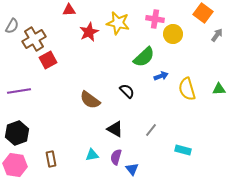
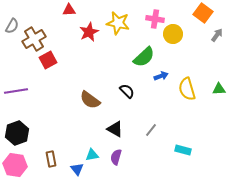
purple line: moved 3 px left
blue triangle: moved 55 px left
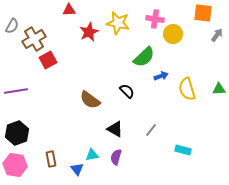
orange square: rotated 30 degrees counterclockwise
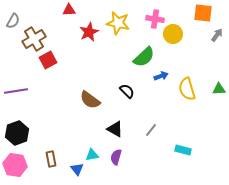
gray semicircle: moved 1 px right, 5 px up
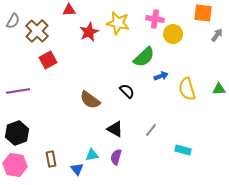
brown cross: moved 3 px right, 8 px up; rotated 15 degrees counterclockwise
purple line: moved 2 px right
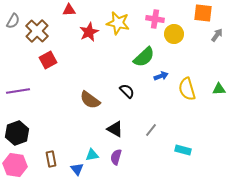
yellow circle: moved 1 px right
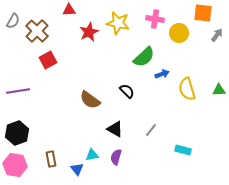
yellow circle: moved 5 px right, 1 px up
blue arrow: moved 1 px right, 2 px up
green triangle: moved 1 px down
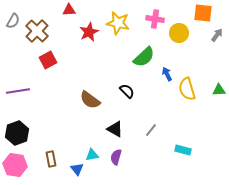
blue arrow: moved 5 px right; rotated 96 degrees counterclockwise
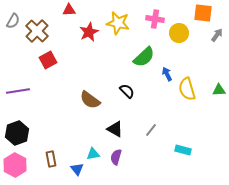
cyan triangle: moved 1 px right, 1 px up
pink hexagon: rotated 20 degrees clockwise
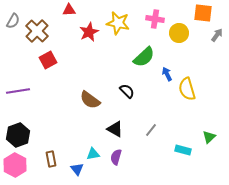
green triangle: moved 10 px left, 47 px down; rotated 40 degrees counterclockwise
black hexagon: moved 1 px right, 2 px down
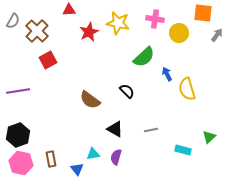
gray line: rotated 40 degrees clockwise
pink hexagon: moved 6 px right, 2 px up; rotated 15 degrees counterclockwise
